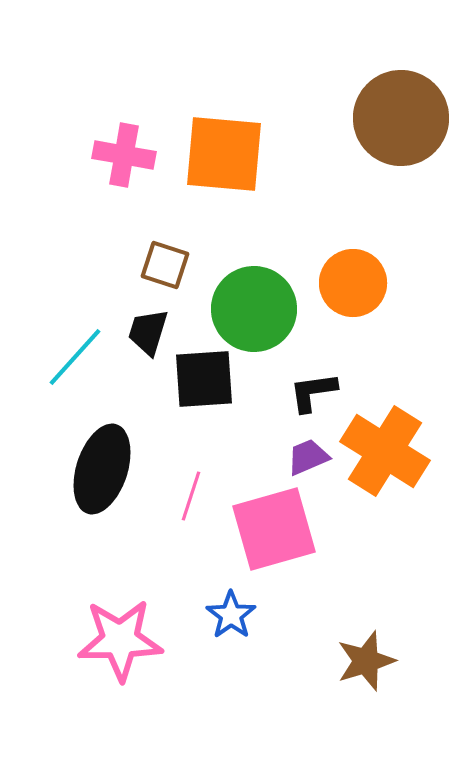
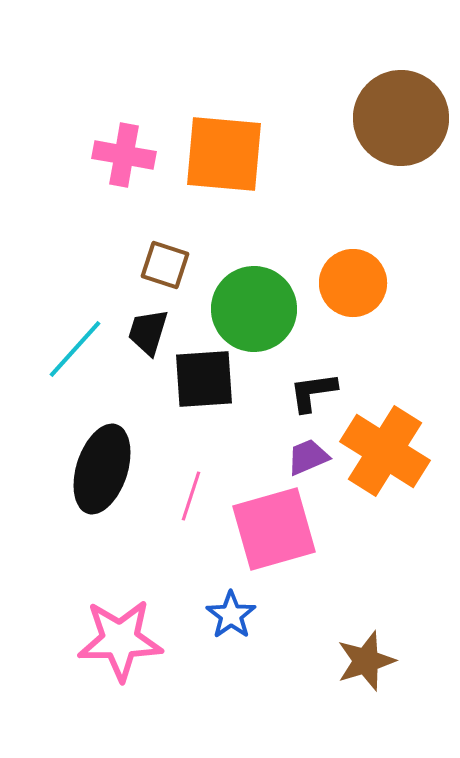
cyan line: moved 8 px up
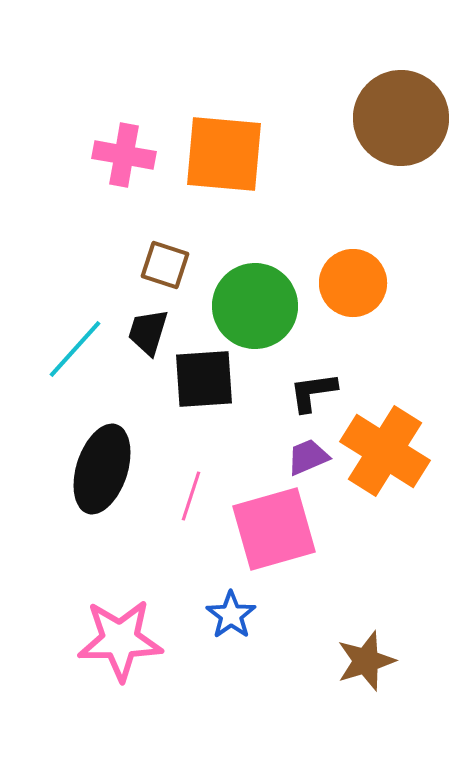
green circle: moved 1 px right, 3 px up
